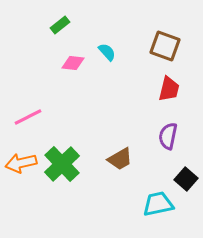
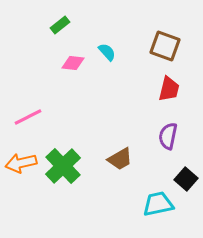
green cross: moved 1 px right, 2 px down
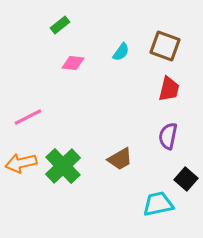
cyan semicircle: moved 14 px right; rotated 78 degrees clockwise
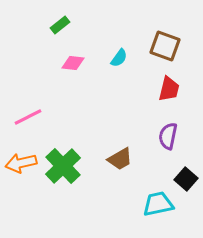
cyan semicircle: moved 2 px left, 6 px down
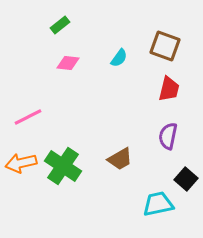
pink diamond: moved 5 px left
green cross: rotated 12 degrees counterclockwise
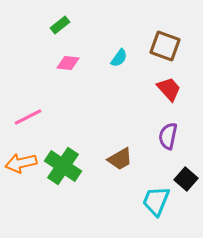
red trapezoid: rotated 56 degrees counterclockwise
cyan trapezoid: moved 2 px left, 3 px up; rotated 56 degrees counterclockwise
